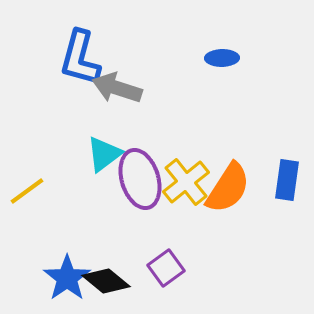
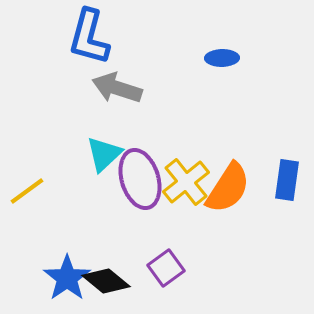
blue L-shape: moved 9 px right, 21 px up
cyan triangle: rotated 6 degrees counterclockwise
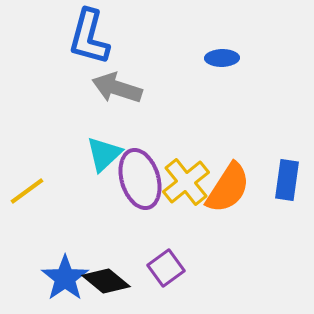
blue star: moved 2 px left
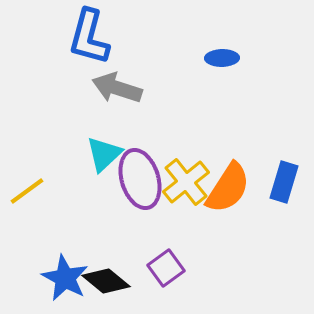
blue rectangle: moved 3 px left, 2 px down; rotated 9 degrees clockwise
blue star: rotated 9 degrees counterclockwise
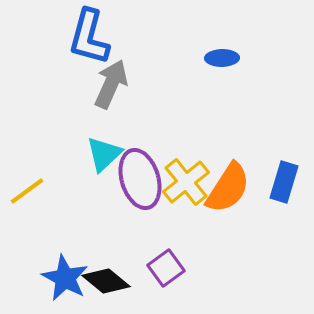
gray arrow: moved 6 px left, 4 px up; rotated 96 degrees clockwise
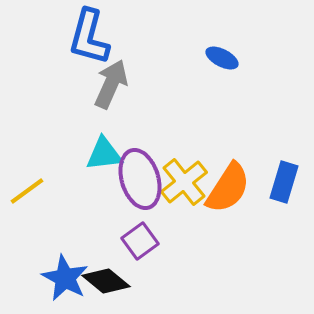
blue ellipse: rotated 28 degrees clockwise
cyan triangle: rotated 36 degrees clockwise
yellow cross: moved 2 px left
purple square: moved 26 px left, 27 px up
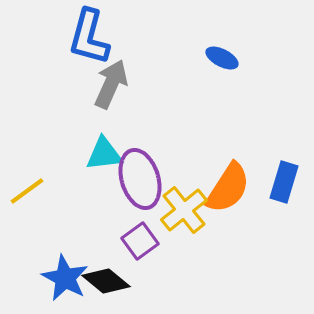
yellow cross: moved 28 px down
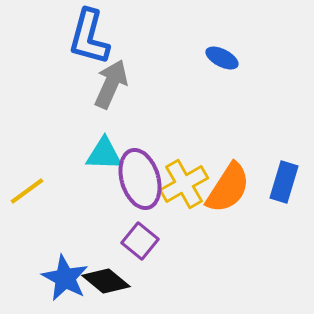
cyan triangle: rotated 9 degrees clockwise
yellow cross: moved 26 px up; rotated 9 degrees clockwise
purple square: rotated 15 degrees counterclockwise
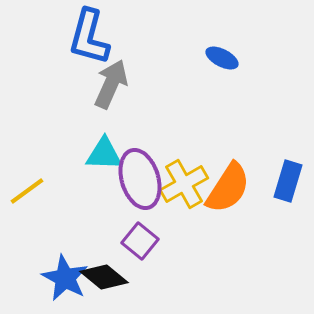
blue rectangle: moved 4 px right, 1 px up
black diamond: moved 2 px left, 4 px up
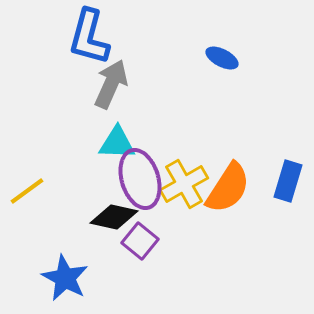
cyan triangle: moved 13 px right, 11 px up
black diamond: moved 10 px right, 60 px up; rotated 27 degrees counterclockwise
